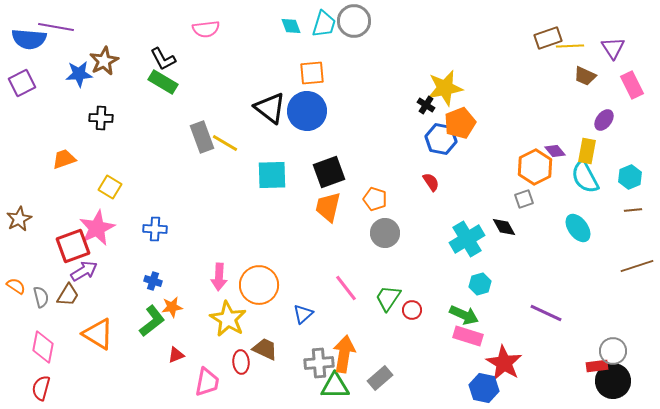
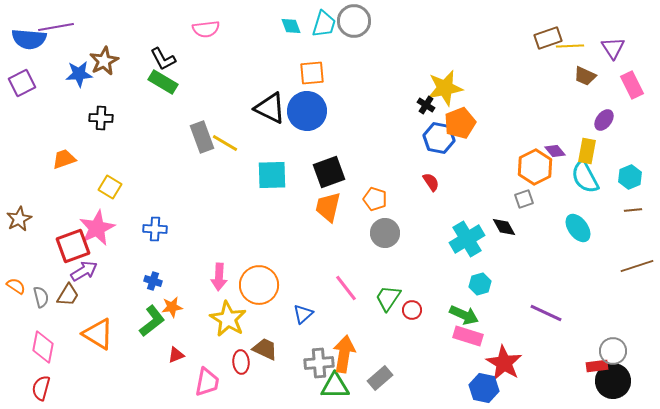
purple line at (56, 27): rotated 20 degrees counterclockwise
black triangle at (270, 108): rotated 12 degrees counterclockwise
blue hexagon at (441, 139): moved 2 px left, 1 px up
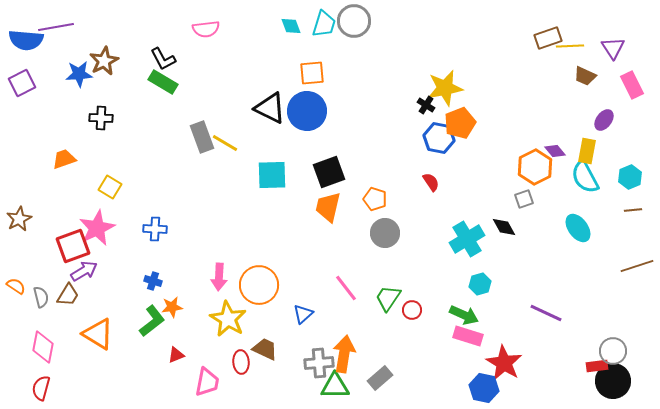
blue semicircle at (29, 39): moved 3 px left, 1 px down
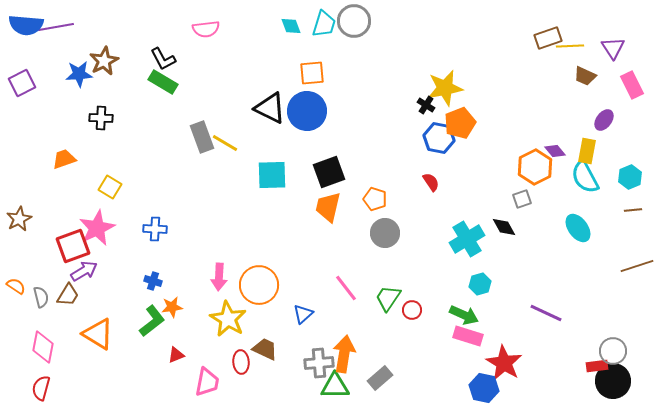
blue semicircle at (26, 40): moved 15 px up
gray square at (524, 199): moved 2 px left
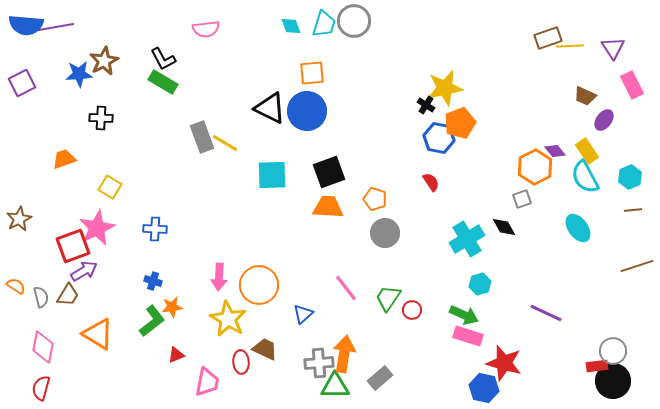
brown trapezoid at (585, 76): moved 20 px down
yellow rectangle at (587, 151): rotated 45 degrees counterclockwise
orange trapezoid at (328, 207): rotated 80 degrees clockwise
red star at (504, 363): rotated 15 degrees counterclockwise
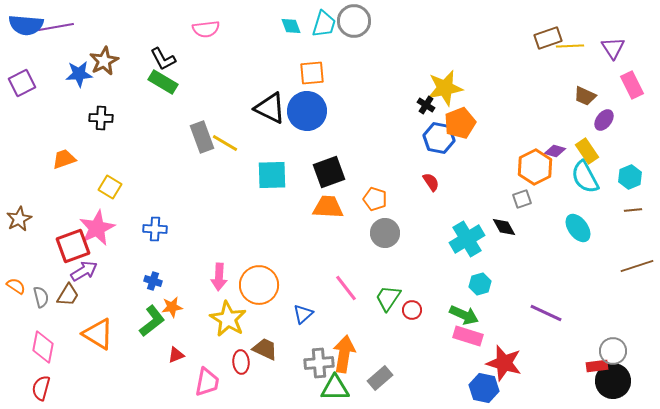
purple diamond at (555, 151): rotated 35 degrees counterclockwise
green triangle at (335, 386): moved 2 px down
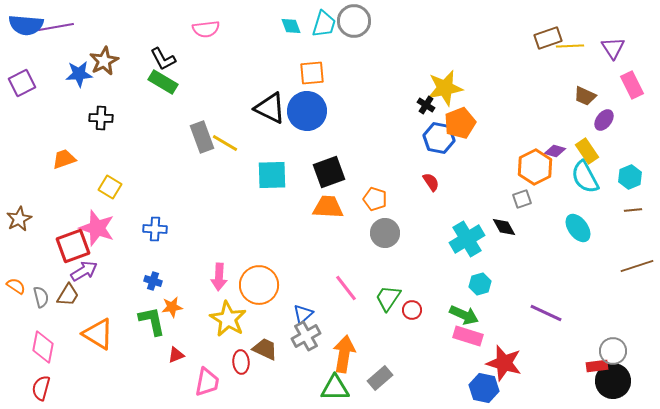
pink star at (97, 228): rotated 27 degrees counterclockwise
green L-shape at (152, 321): rotated 64 degrees counterclockwise
gray cross at (319, 363): moved 13 px left, 27 px up; rotated 24 degrees counterclockwise
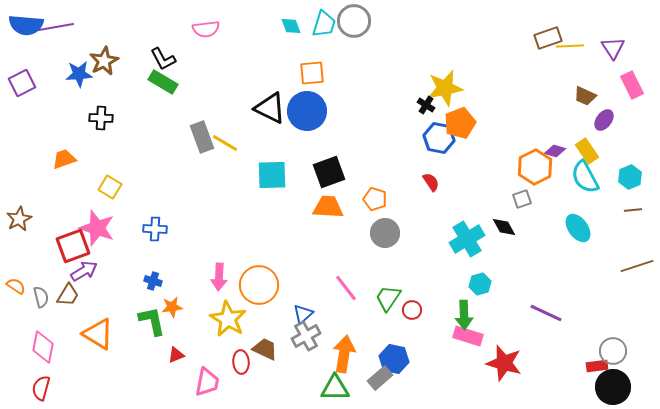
green arrow at (464, 315): rotated 64 degrees clockwise
black circle at (613, 381): moved 6 px down
blue hexagon at (484, 388): moved 90 px left, 29 px up
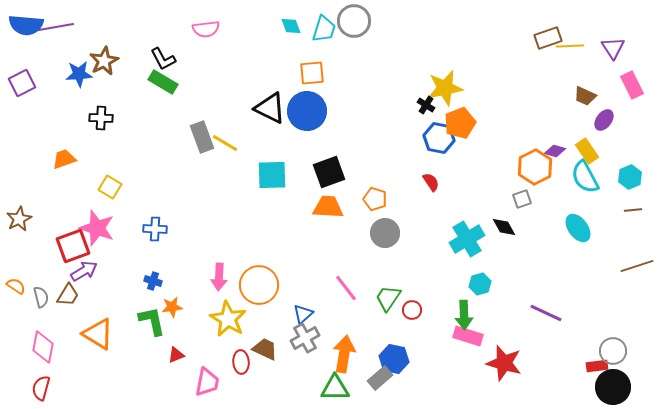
cyan trapezoid at (324, 24): moved 5 px down
gray cross at (306, 336): moved 1 px left, 2 px down
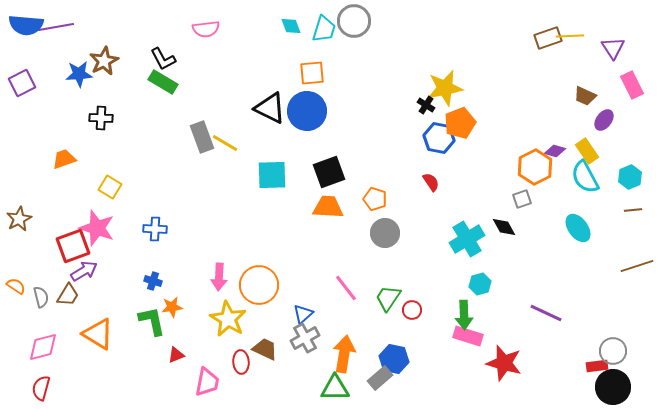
yellow line at (570, 46): moved 10 px up
pink diamond at (43, 347): rotated 64 degrees clockwise
